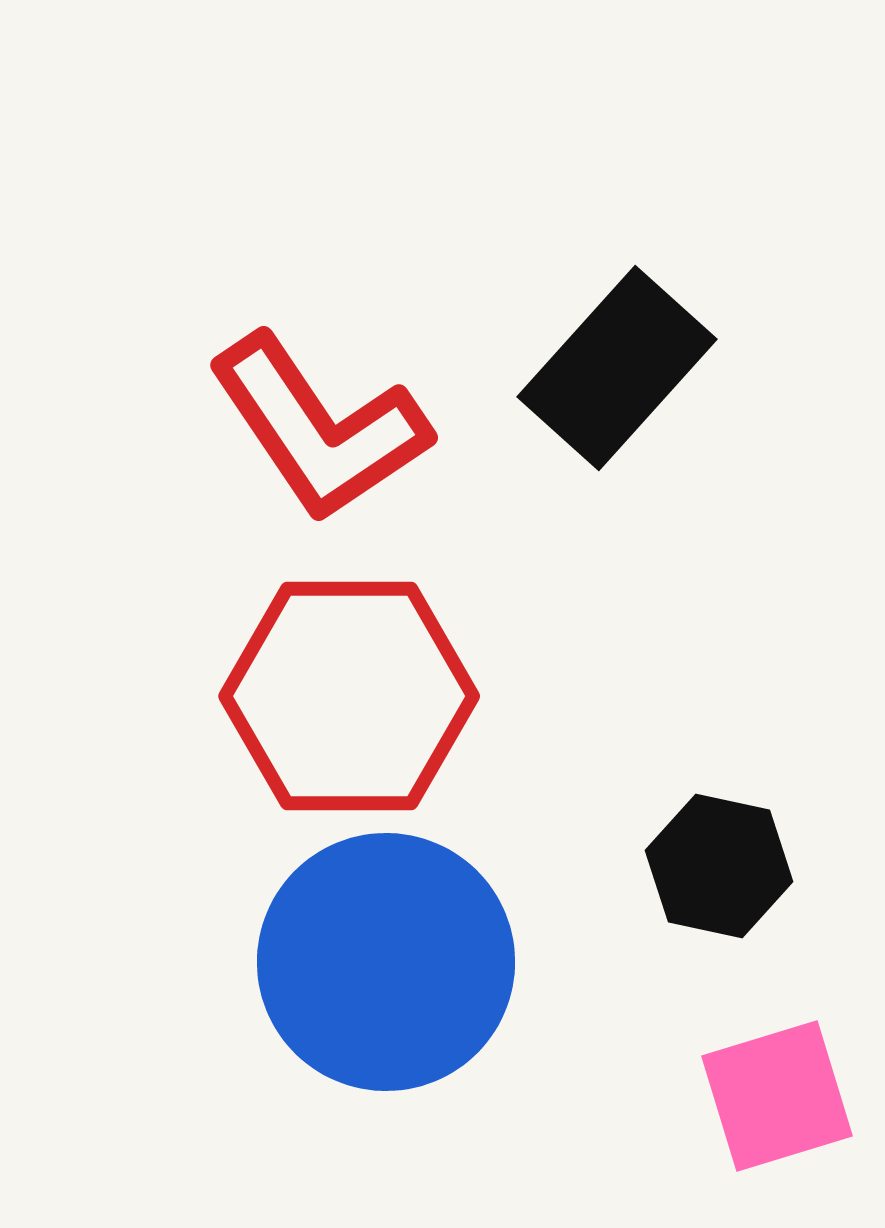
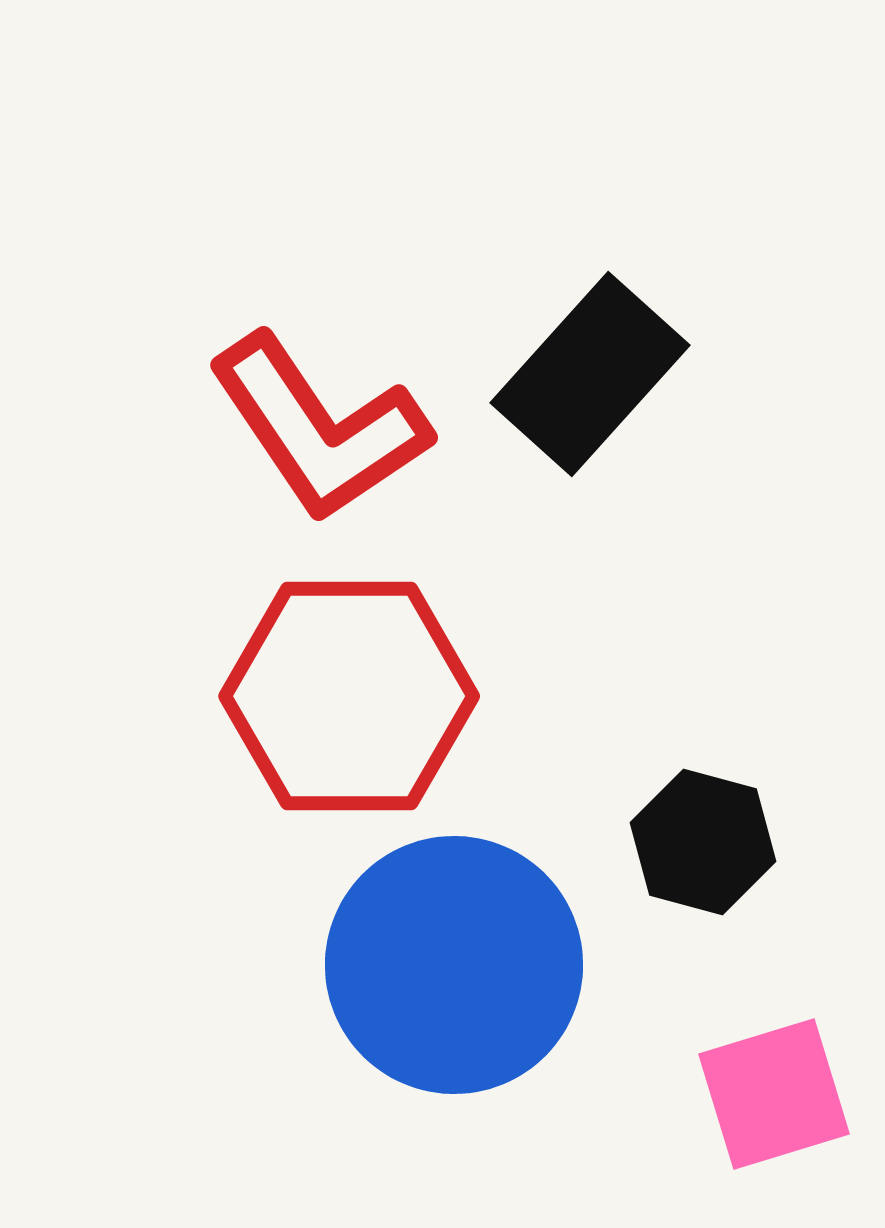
black rectangle: moved 27 px left, 6 px down
black hexagon: moved 16 px left, 24 px up; rotated 3 degrees clockwise
blue circle: moved 68 px right, 3 px down
pink square: moved 3 px left, 2 px up
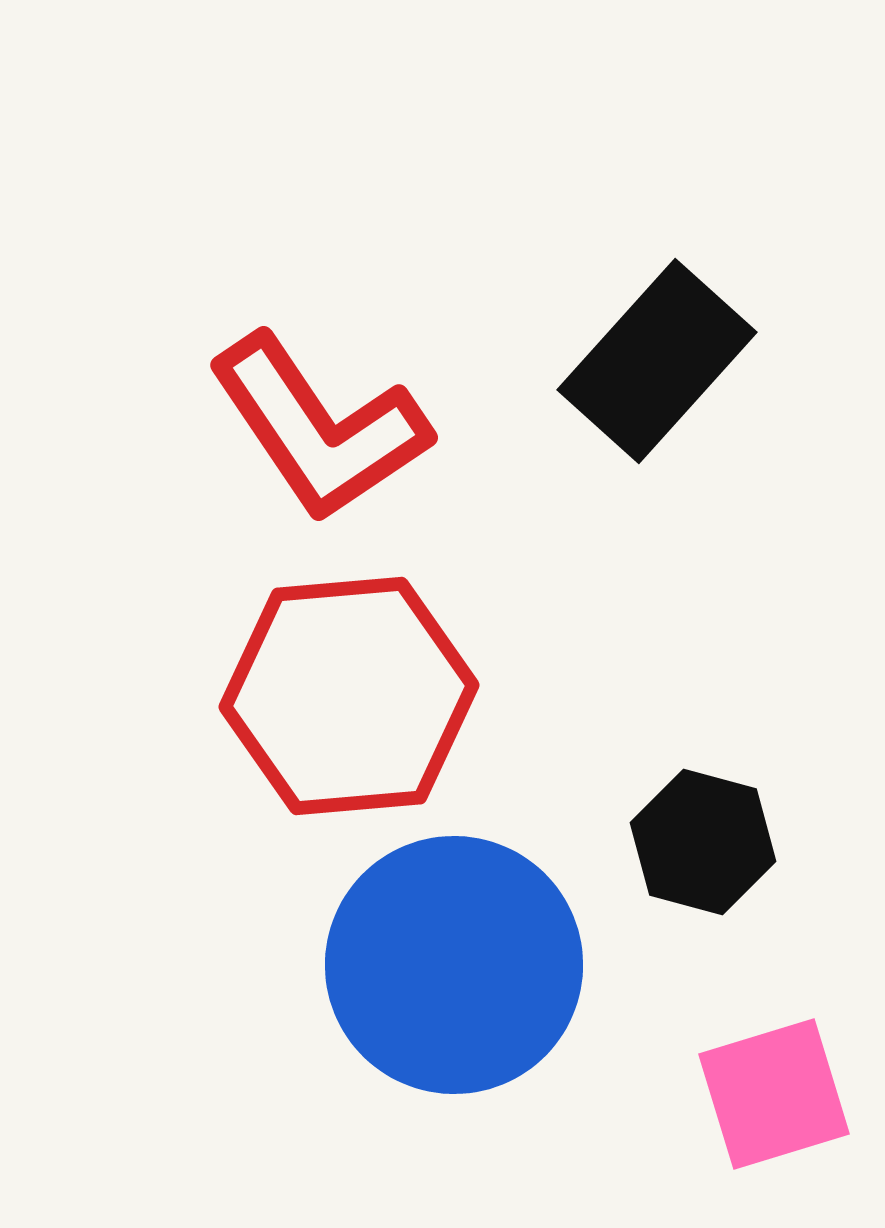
black rectangle: moved 67 px right, 13 px up
red hexagon: rotated 5 degrees counterclockwise
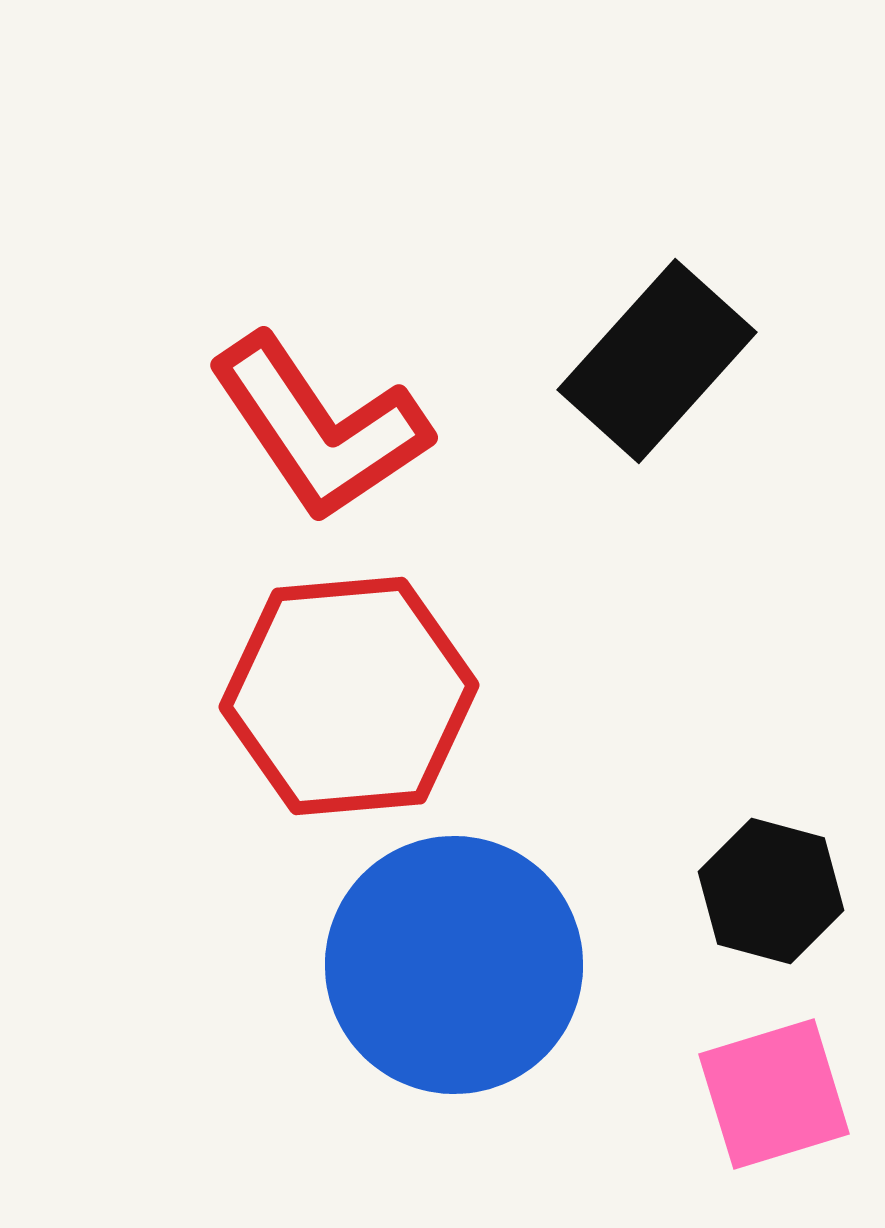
black hexagon: moved 68 px right, 49 px down
